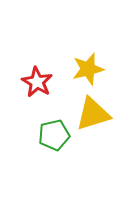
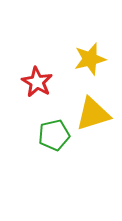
yellow star: moved 2 px right, 10 px up
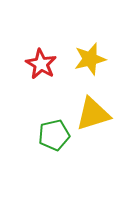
red star: moved 4 px right, 18 px up
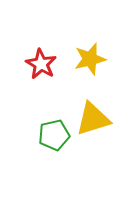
yellow triangle: moved 5 px down
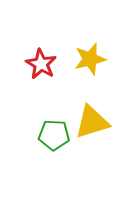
yellow triangle: moved 1 px left, 3 px down
green pentagon: rotated 16 degrees clockwise
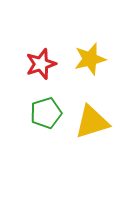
red star: rotated 24 degrees clockwise
green pentagon: moved 8 px left, 22 px up; rotated 20 degrees counterclockwise
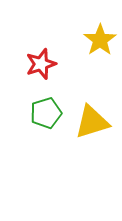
yellow star: moved 10 px right, 19 px up; rotated 20 degrees counterclockwise
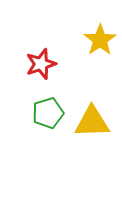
green pentagon: moved 2 px right
yellow triangle: rotated 15 degrees clockwise
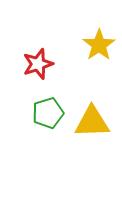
yellow star: moved 1 px left, 5 px down
red star: moved 3 px left
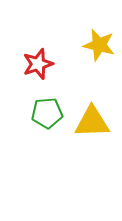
yellow star: rotated 24 degrees counterclockwise
green pentagon: moved 1 px left; rotated 12 degrees clockwise
